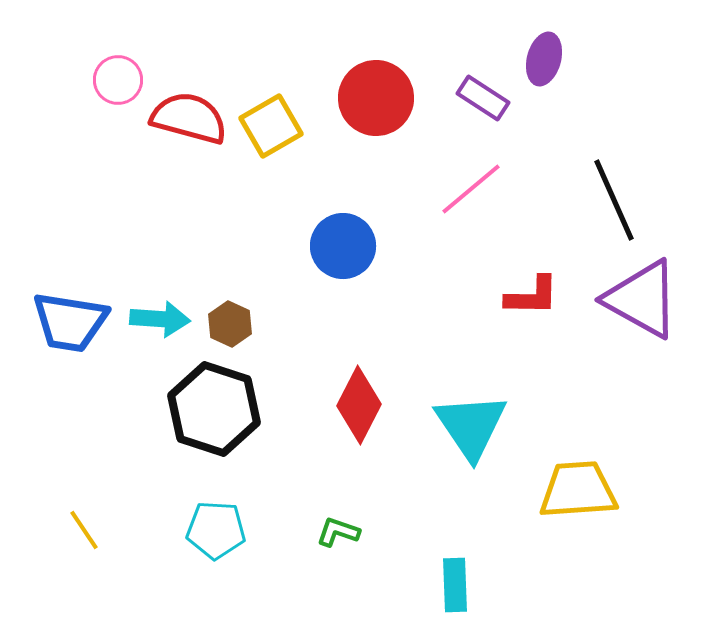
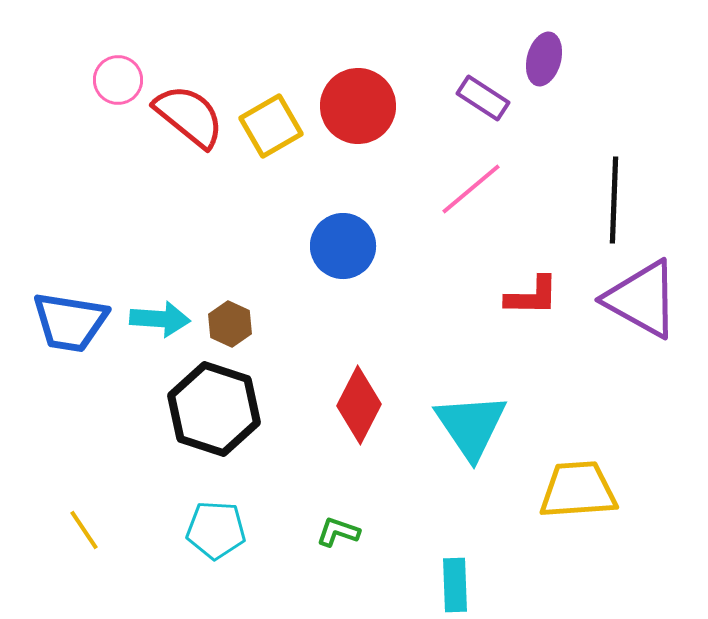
red circle: moved 18 px left, 8 px down
red semicircle: moved 2 px up; rotated 24 degrees clockwise
black line: rotated 26 degrees clockwise
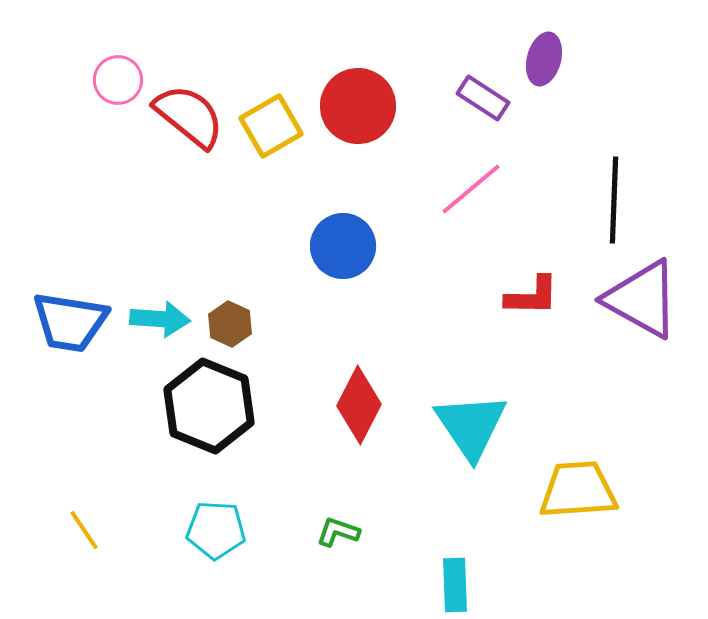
black hexagon: moved 5 px left, 3 px up; rotated 4 degrees clockwise
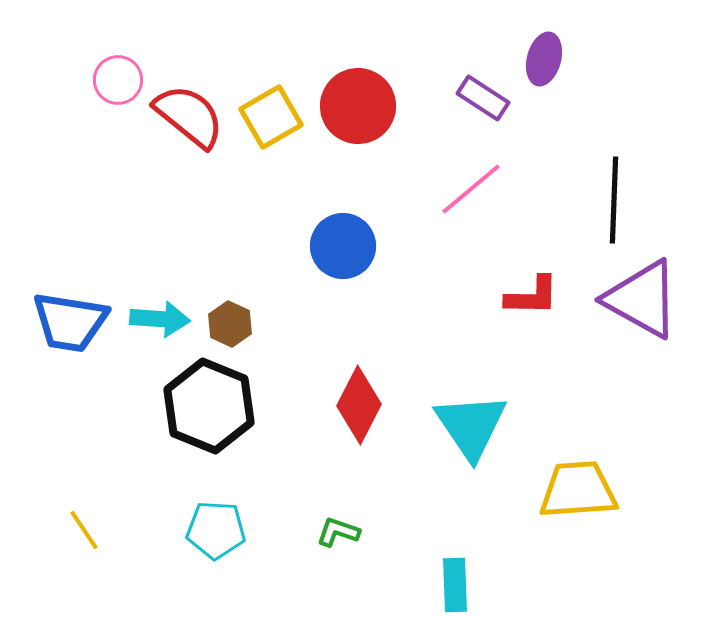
yellow square: moved 9 px up
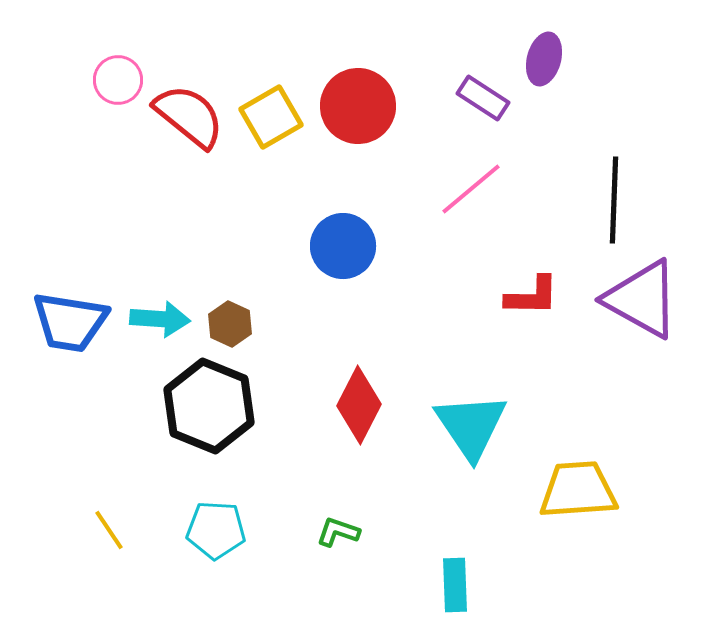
yellow line: moved 25 px right
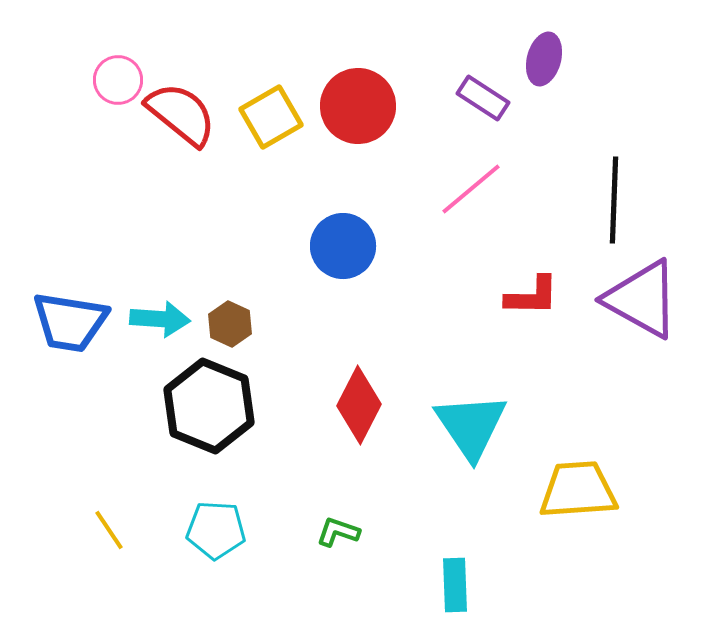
red semicircle: moved 8 px left, 2 px up
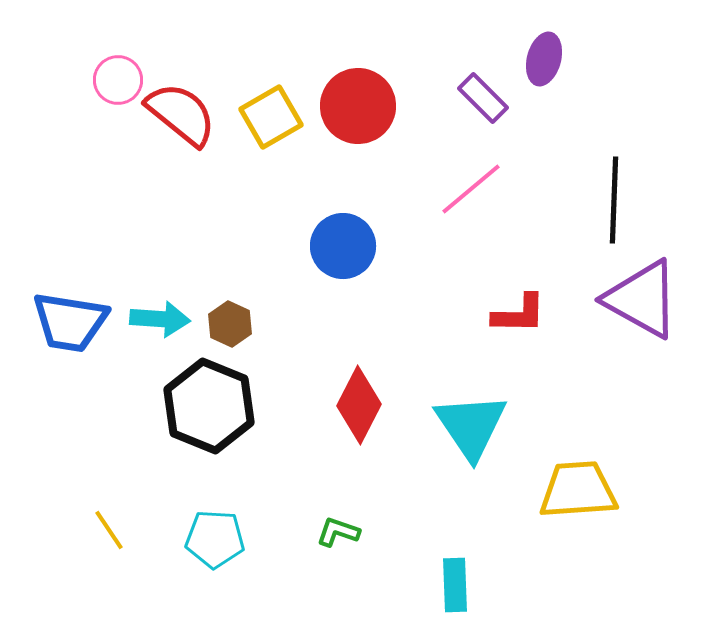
purple rectangle: rotated 12 degrees clockwise
red L-shape: moved 13 px left, 18 px down
cyan pentagon: moved 1 px left, 9 px down
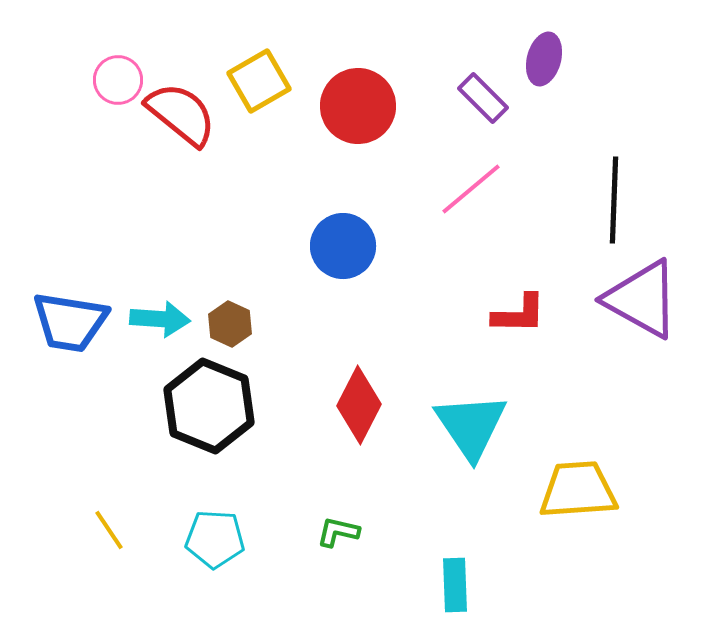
yellow square: moved 12 px left, 36 px up
green L-shape: rotated 6 degrees counterclockwise
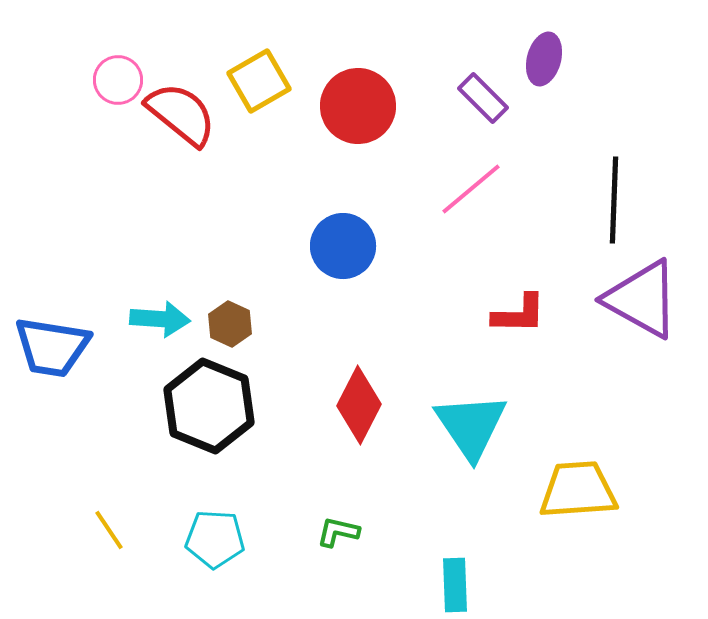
blue trapezoid: moved 18 px left, 25 px down
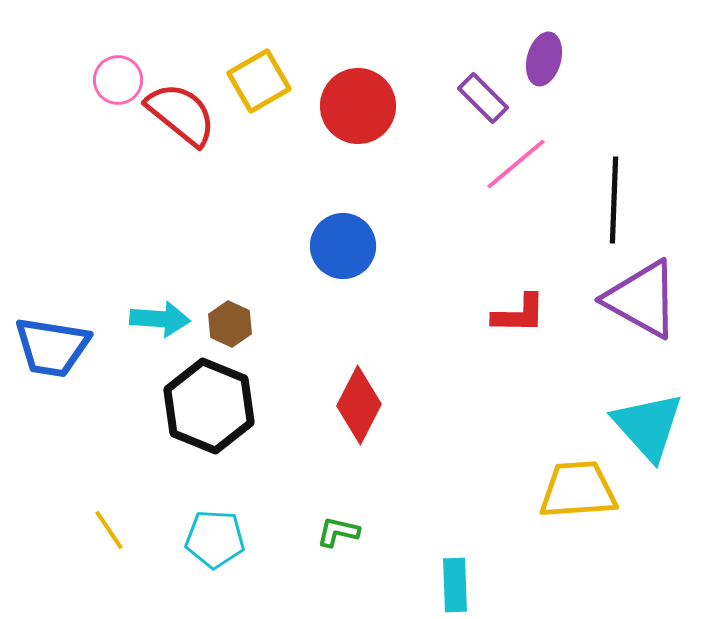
pink line: moved 45 px right, 25 px up
cyan triangle: moved 177 px right; rotated 8 degrees counterclockwise
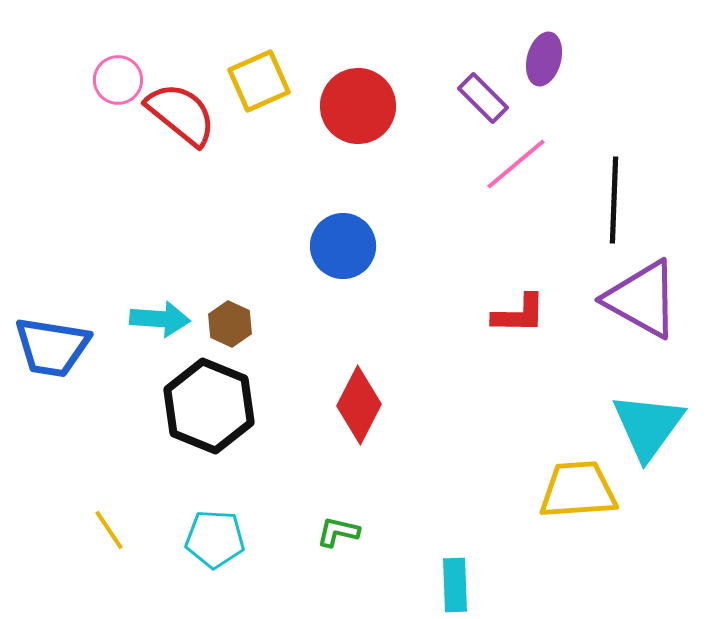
yellow square: rotated 6 degrees clockwise
cyan triangle: rotated 18 degrees clockwise
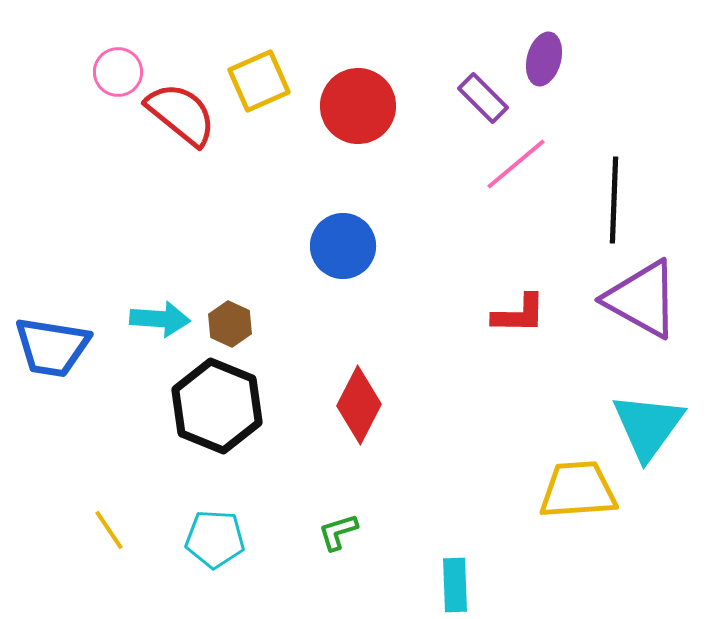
pink circle: moved 8 px up
black hexagon: moved 8 px right
green L-shape: rotated 30 degrees counterclockwise
